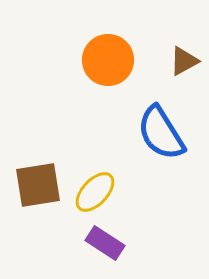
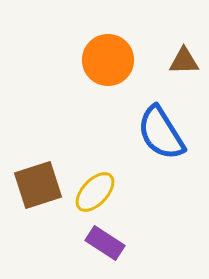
brown triangle: rotated 28 degrees clockwise
brown square: rotated 9 degrees counterclockwise
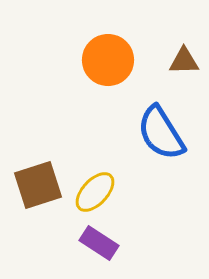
purple rectangle: moved 6 px left
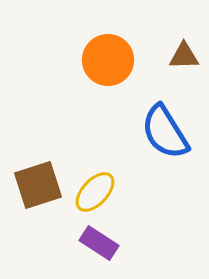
brown triangle: moved 5 px up
blue semicircle: moved 4 px right, 1 px up
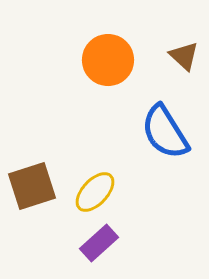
brown triangle: rotated 44 degrees clockwise
brown square: moved 6 px left, 1 px down
purple rectangle: rotated 75 degrees counterclockwise
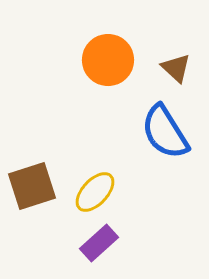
brown triangle: moved 8 px left, 12 px down
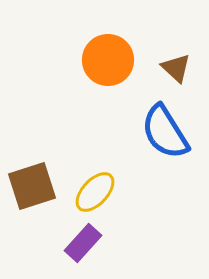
purple rectangle: moved 16 px left; rotated 6 degrees counterclockwise
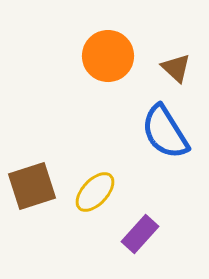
orange circle: moved 4 px up
purple rectangle: moved 57 px right, 9 px up
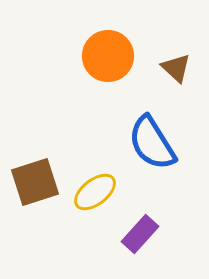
blue semicircle: moved 13 px left, 11 px down
brown square: moved 3 px right, 4 px up
yellow ellipse: rotated 9 degrees clockwise
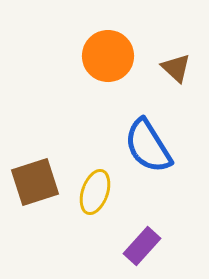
blue semicircle: moved 4 px left, 3 px down
yellow ellipse: rotated 33 degrees counterclockwise
purple rectangle: moved 2 px right, 12 px down
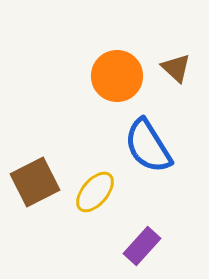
orange circle: moved 9 px right, 20 px down
brown square: rotated 9 degrees counterclockwise
yellow ellipse: rotated 21 degrees clockwise
